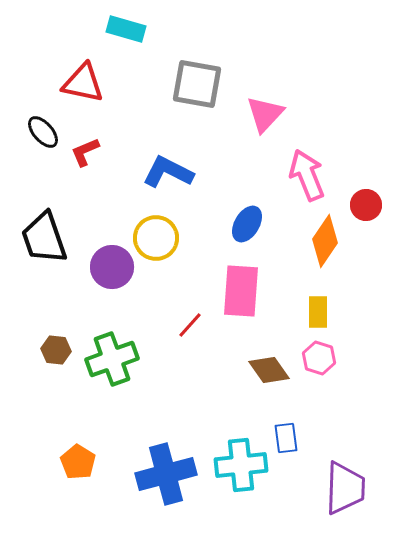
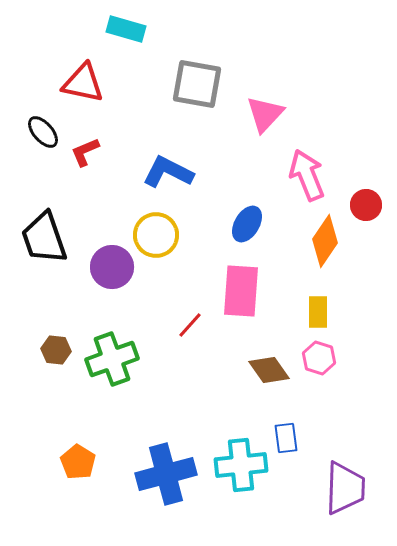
yellow circle: moved 3 px up
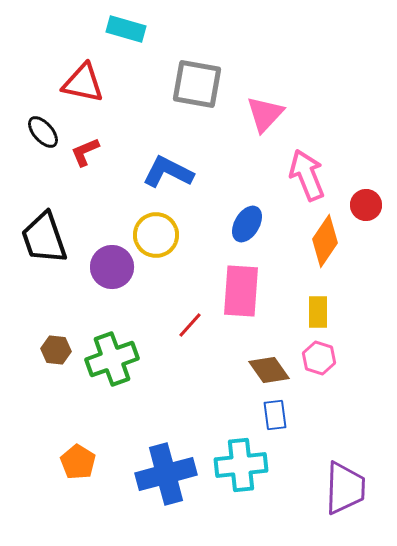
blue rectangle: moved 11 px left, 23 px up
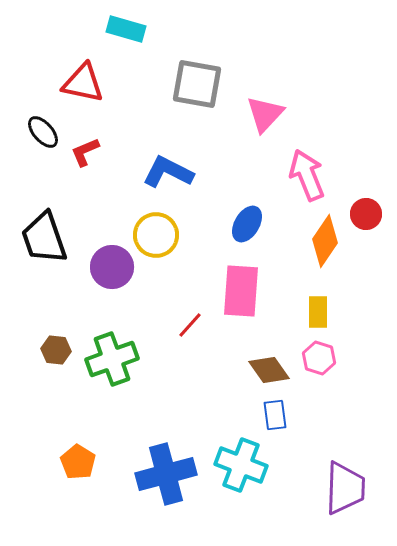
red circle: moved 9 px down
cyan cross: rotated 27 degrees clockwise
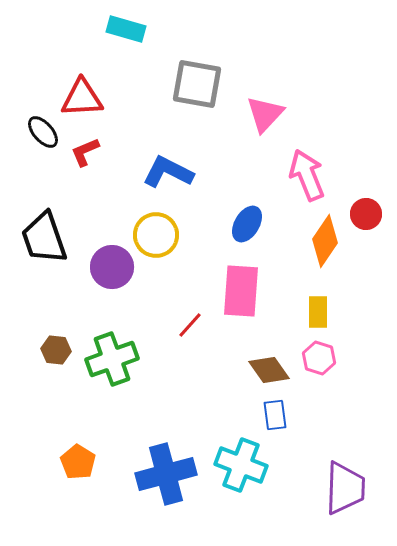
red triangle: moved 1 px left, 15 px down; rotated 15 degrees counterclockwise
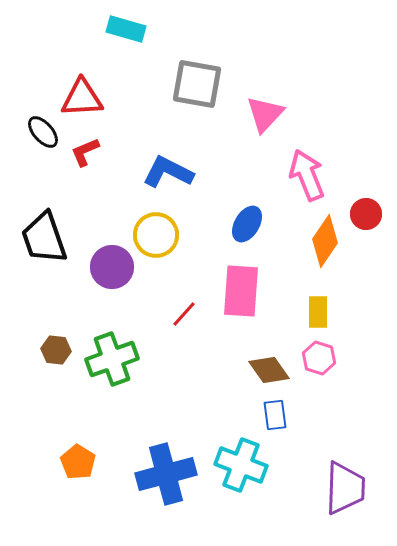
red line: moved 6 px left, 11 px up
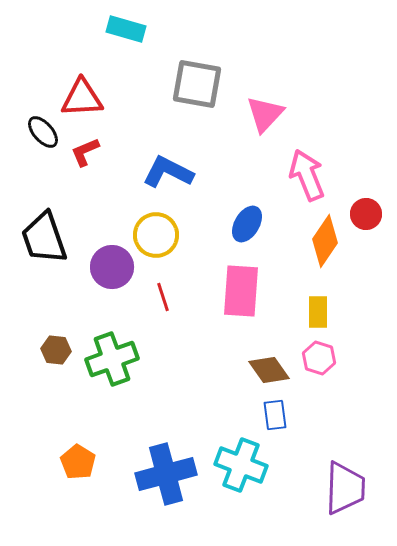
red line: moved 21 px left, 17 px up; rotated 60 degrees counterclockwise
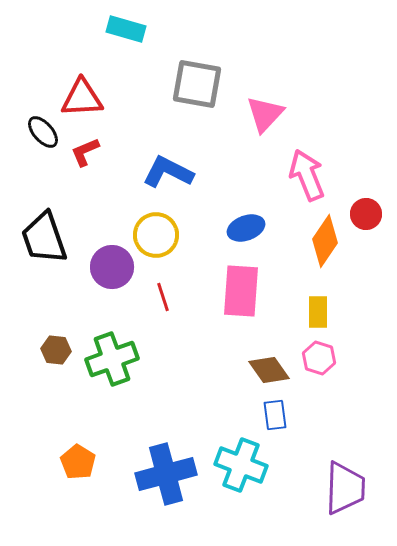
blue ellipse: moved 1 px left, 4 px down; rotated 39 degrees clockwise
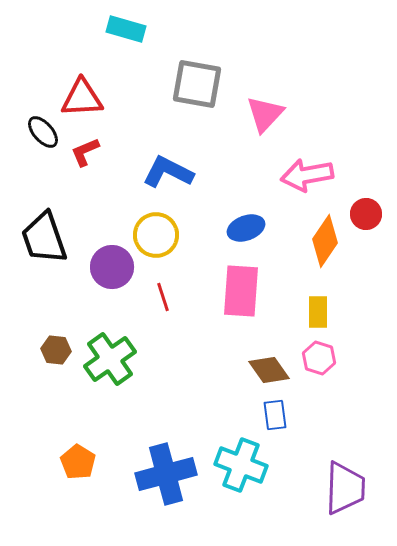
pink arrow: rotated 78 degrees counterclockwise
green cross: moved 2 px left; rotated 15 degrees counterclockwise
